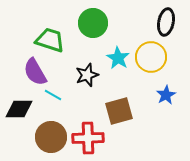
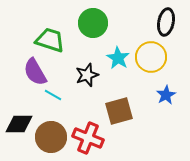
black diamond: moved 15 px down
red cross: rotated 24 degrees clockwise
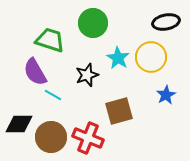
black ellipse: rotated 68 degrees clockwise
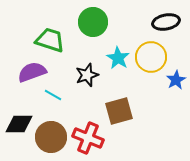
green circle: moved 1 px up
purple semicircle: moved 3 px left; rotated 100 degrees clockwise
blue star: moved 10 px right, 15 px up
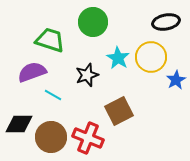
brown square: rotated 12 degrees counterclockwise
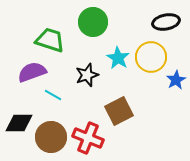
black diamond: moved 1 px up
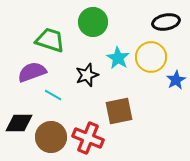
brown square: rotated 16 degrees clockwise
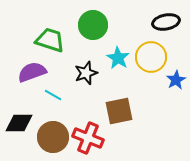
green circle: moved 3 px down
black star: moved 1 px left, 2 px up
brown circle: moved 2 px right
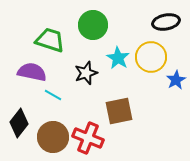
purple semicircle: rotated 32 degrees clockwise
black diamond: rotated 52 degrees counterclockwise
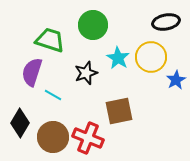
purple semicircle: rotated 84 degrees counterclockwise
black diamond: moved 1 px right; rotated 8 degrees counterclockwise
